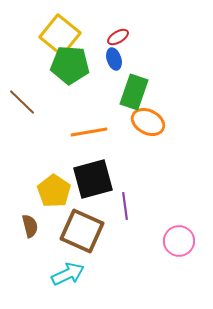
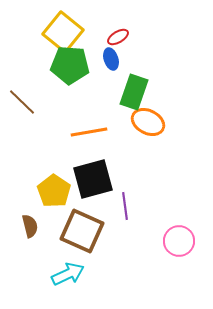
yellow square: moved 3 px right, 3 px up
blue ellipse: moved 3 px left
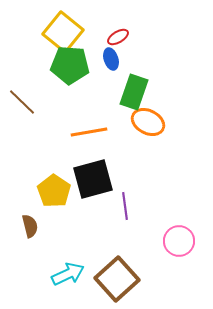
brown square: moved 35 px right, 48 px down; rotated 24 degrees clockwise
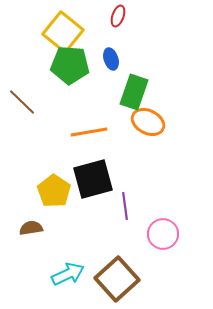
red ellipse: moved 21 px up; rotated 40 degrees counterclockwise
brown semicircle: moved 1 px right, 2 px down; rotated 85 degrees counterclockwise
pink circle: moved 16 px left, 7 px up
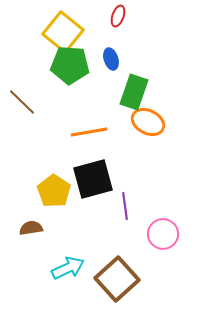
cyan arrow: moved 6 px up
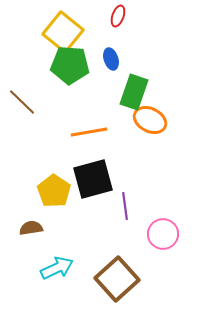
orange ellipse: moved 2 px right, 2 px up
cyan arrow: moved 11 px left
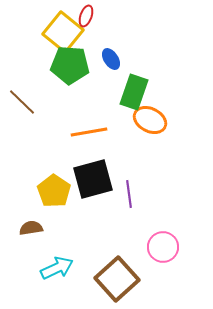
red ellipse: moved 32 px left
blue ellipse: rotated 15 degrees counterclockwise
purple line: moved 4 px right, 12 px up
pink circle: moved 13 px down
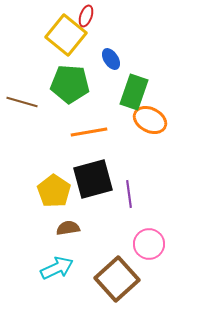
yellow square: moved 3 px right, 3 px down
green pentagon: moved 19 px down
brown line: rotated 28 degrees counterclockwise
brown semicircle: moved 37 px right
pink circle: moved 14 px left, 3 px up
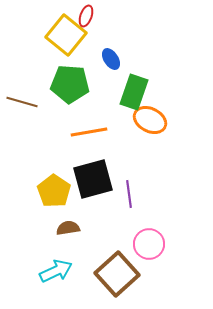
cyan arrow: moved 1 px left, 3 px down
brown square: moved 5 px up
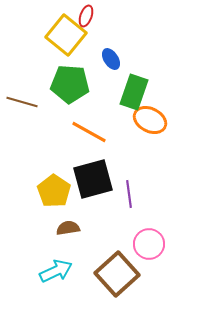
orange line: rotated 39 degrees clockwise
